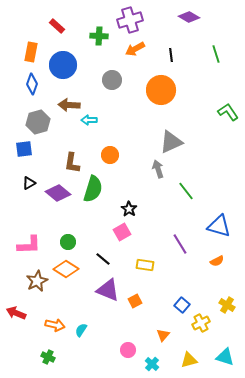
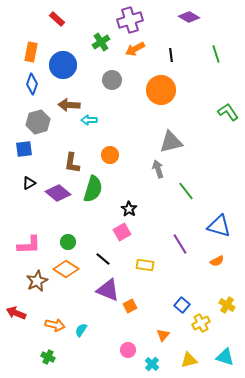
red rectangle at (57, 26): moved 7 px up
green cross at (99, 36): moved 2 px right, 6 px down; rotated 36 degrees counterclockwise
gray triangle at (171, 142): rotated 10 degrees clockwise
orange square at (135, 301): moved 5 px left, 5 px down
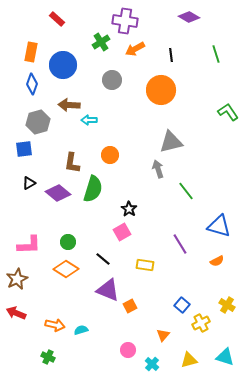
purple cross at (130, 20): moved 5 px left, 1 px down; rotated 25 degrees clockwise
brown star at (37, 281): moved 20 px left, 2 px up
cyan semicircle at (81, 330): rotated 40 degrees clockwise
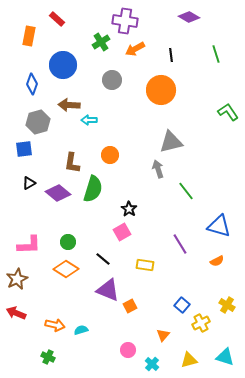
orange rectangle at (31, 52): moved 2 px left, 16 px up
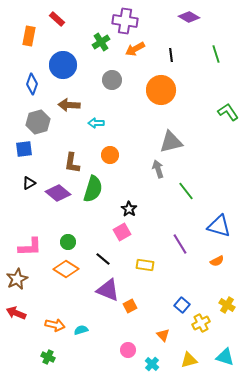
cyan arrow at (89, 120): moved 7 px right, 3 px down
pink L-shape at (29, 245): moved 1 px right, 2 px down
orange triangle at (163, 335): rotated 24 degrees counterclockwise
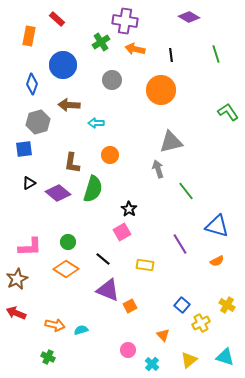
orange arrow at (135, 49): rotated 42 degrees clockwise
blue triangle at (219, 226): moved 2 px left
yellow triangle at (189, 360): rotated 24 degrees counterclockwise
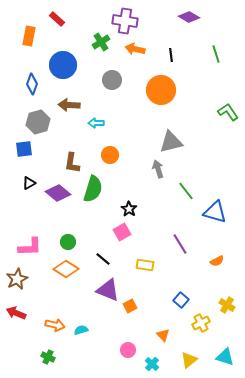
blue triangle at (217, 226): moved 2 px left, 14 px up
blue square at (182, 305): moved 1 px left, 5 px up
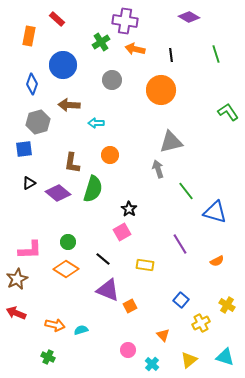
pink L-shape at (30, 247): moved 3 px down
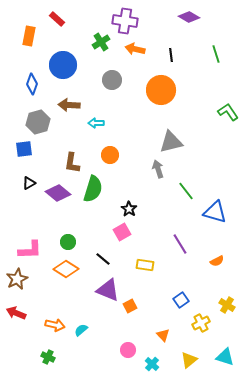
blue square at (181, 300): rotated 14 degrees clockwise
cyan semicircle at (81, 330): rotated 24 degrees counterclockwise
